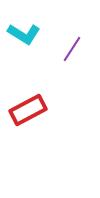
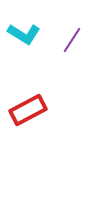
purple line: moved 9 px up
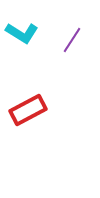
cyan L-shape: moved 2 px left, 1 px up
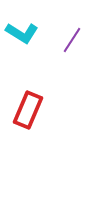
red rectangle: rotated 39 degrees counterclockwise
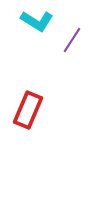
cyan L-shape: moved 15 px right, 12 px up
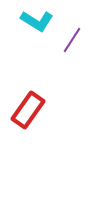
red rectangle: rotated 12 degrees clockwise
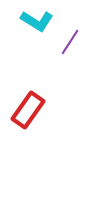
purple line: moved 2 px left, 2 px down
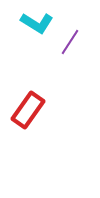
cyan L-shape: moved 2 px down
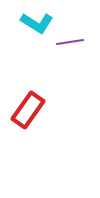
purple line: rotated 48 degrees clockwise
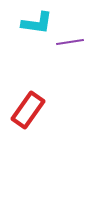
cyan L-shape: rotated 24 degrees counterclockwise
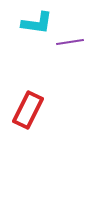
red rectangle: rotated 9 degrees counterclockwise
